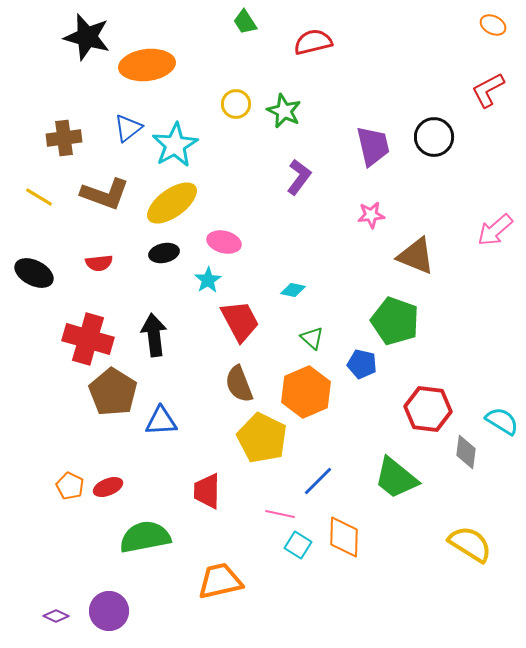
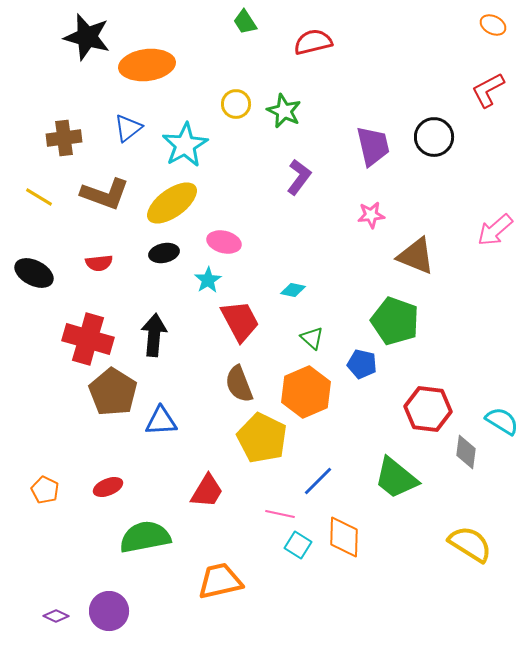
cyan star at (175, 145): moved 10 px right
black arrow at (154, 335): rotated 12 degrees clockwise
orange pentagon at (70, 486): moved 25 px left, 4 px down
red trapezoid at (207, 491): rotated 150 degrees counterclockwise
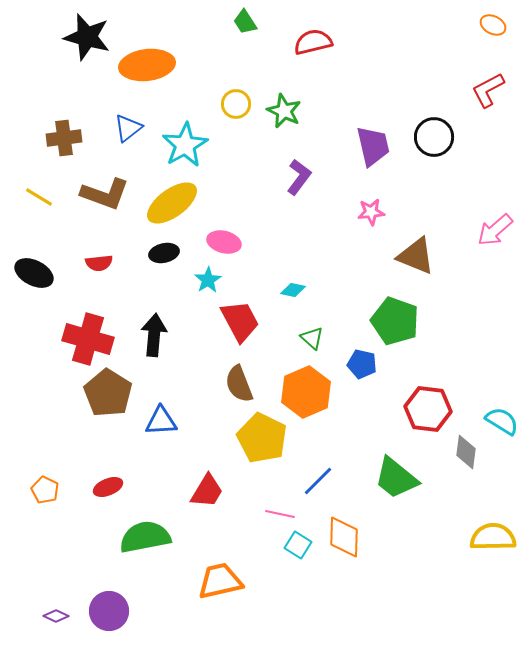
pink star at (371, 215): moved 3 px up
brown pentagon at (113, 392): moved 5 px left, 1 px down
yellow semicircle at (470, 544): moved 23 px right, 7 px up; rotated 33 degrees counterclockwise
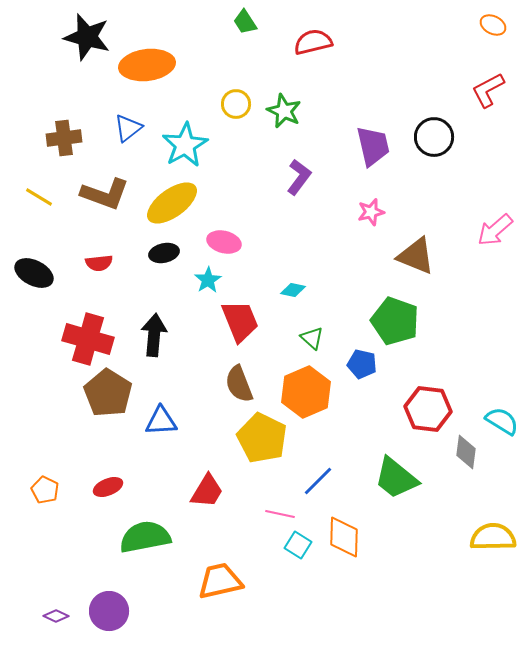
pink star at (371, 212): rotated 8 degrees counterclockwise
red trapezoid at (240, 321): rotated 6 degrees clockwise
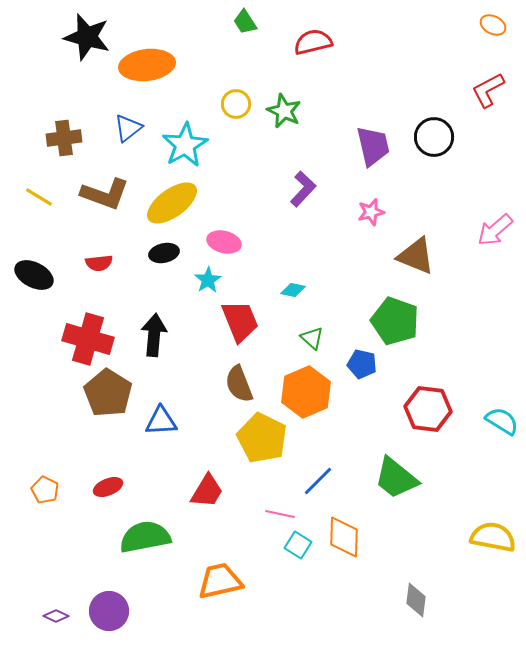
purple L-shape at (299, 177): moved 4 px right, 12 px down; rotated 6 degrees clockwise
black ellipse at (34, 273): moved 2 px down
gray diamond at (466, 452): moved 50 px left, 148 px down
yellow semicircle at (493, 537): rotated 12 degrees clockwise
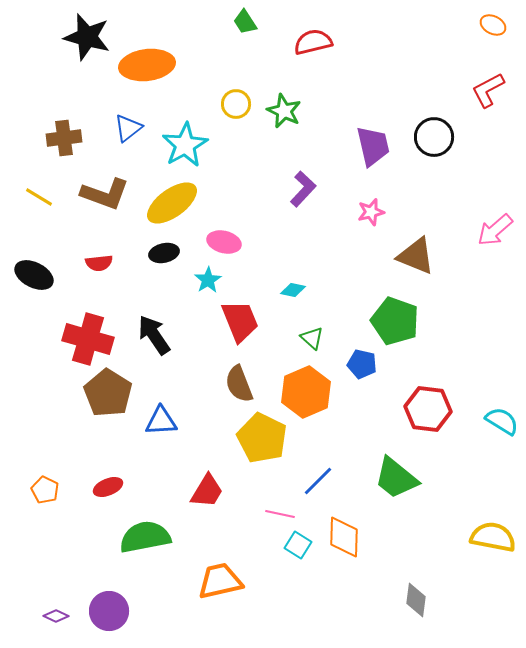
black arrow at (154, 335): rotated 39 degrees counterclockwise
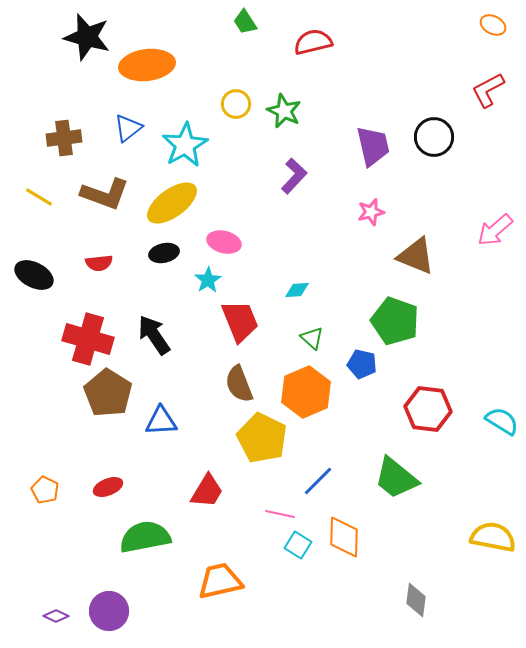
purple L-shape at (303, 189): moved 9 px left, 13 px up
cyan diamond at (293, 290): moved 4 px right; rotated 15 degrees counterclockwise
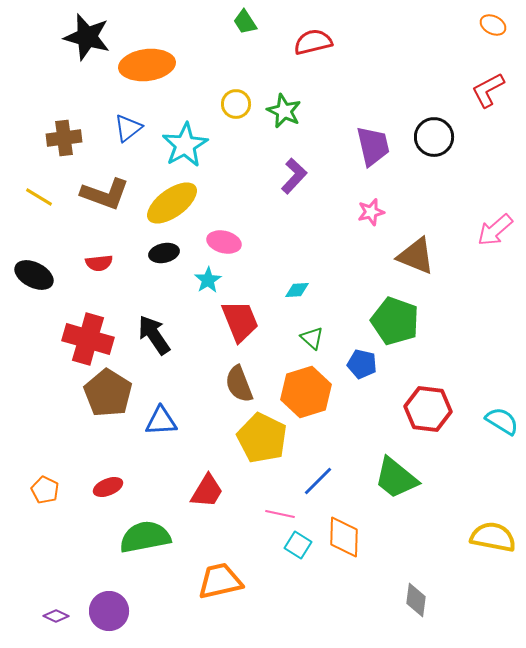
orange hexagon at (306, 392): rotated 6 degrees clockwise
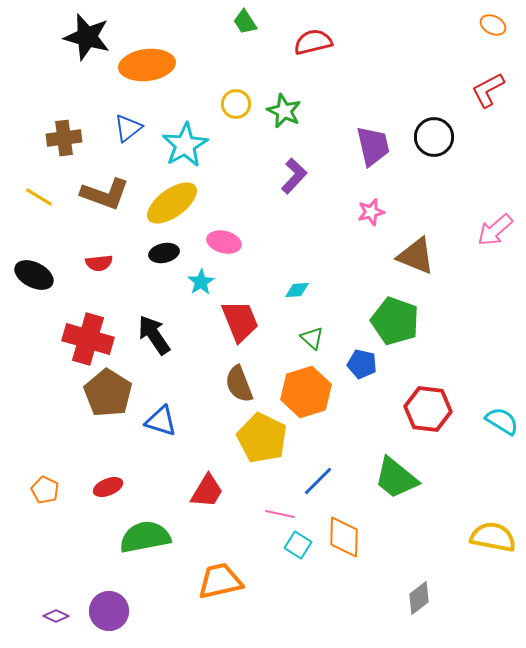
cyan star at (208, 280): moved 7 px left, 2 px down
blue triangle at (161, 421): rotated 20 degrees clockwise
gray diamond at (416, 600): moved 3 px right, 2 px up; rotated 44 degrees clockwise
